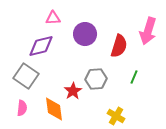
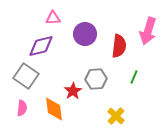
red semicircle: rotated 10 degrees counterclockwise
yellow cross: rotated 12 degrees clockwise
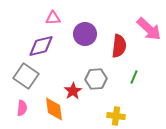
pink arrow: moved 1 px right, 2 px up; rotated 64 degrees counterclockwise
yellow cross: rotated 36 degrees counterclockwise
